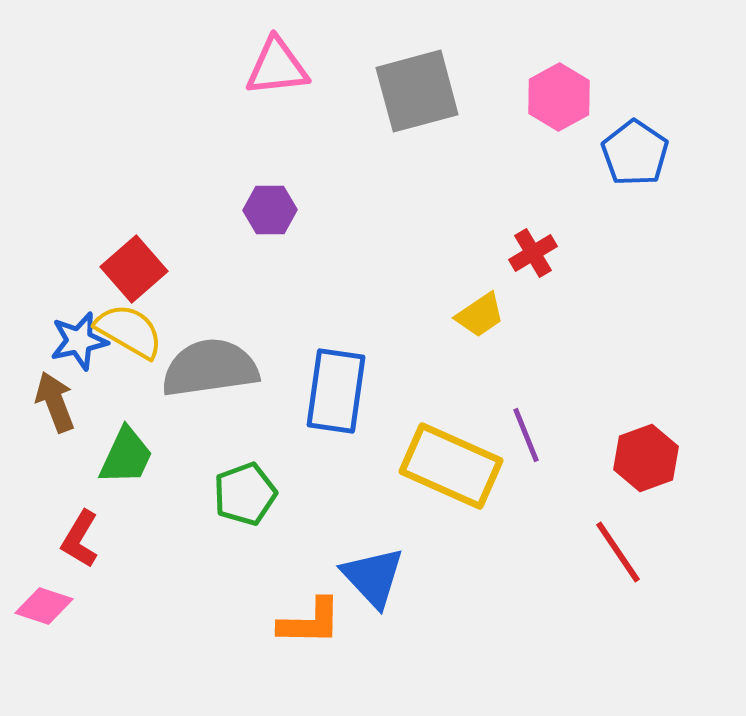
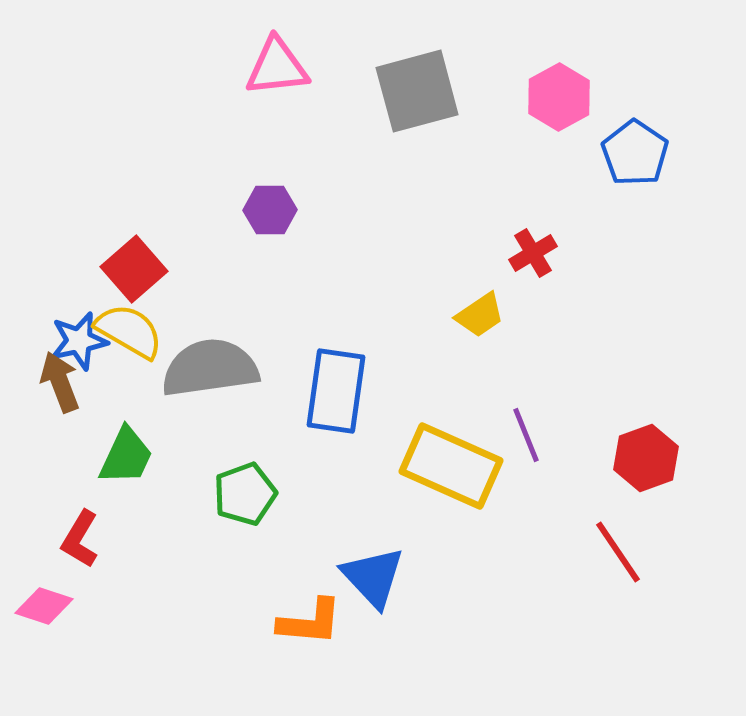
brown arrow: moved 5 px right, 20 px up
orange L-shape: rotated 4 degrees clockwise
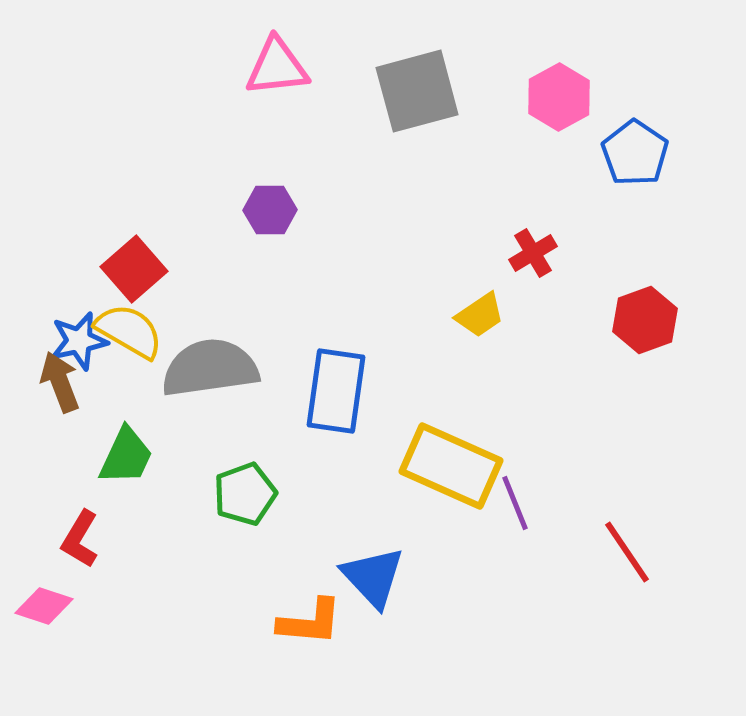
purple line: moved 11 px left, 68 px down
red hexagon: moved 1 px left, 138 px up
red line: moved 9 px right
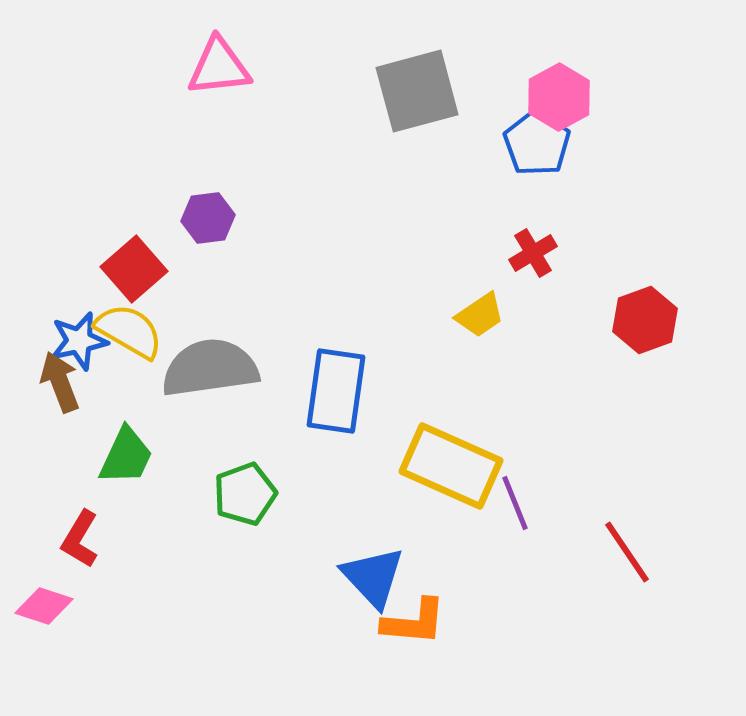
pink triangle: moved 58 px left
blue pentagon: moved 98 px left, 10 px up
purple hexagon: moved 62 px left, 8 px down; rotated 6 degrees counterclockwise
orange L-shape: moved 104 px right
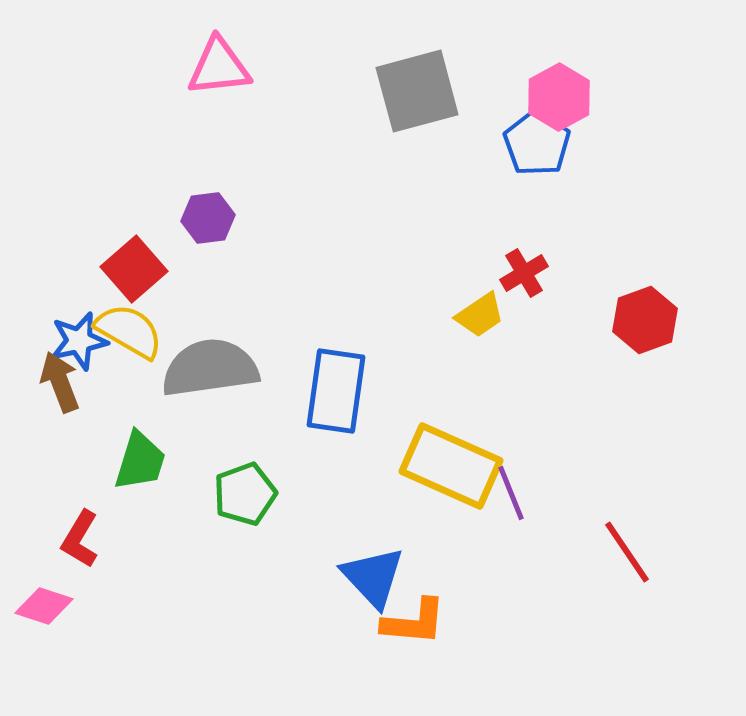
red cross: moved 9 px left, 20 px down
green trapezoid: moved 14 px right, 5 px down; rotated 8 degrees counterclockwise
purple line: moved 4 px left, 10 px up
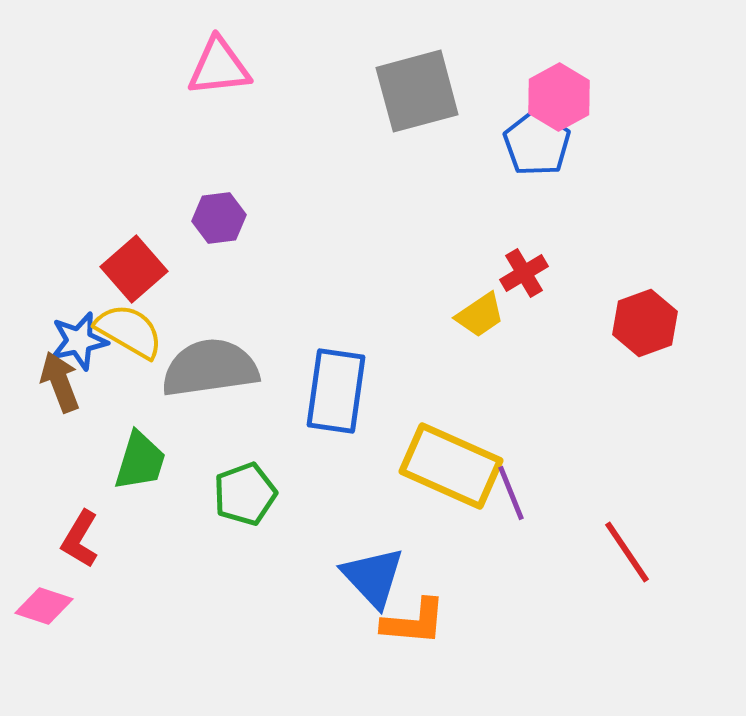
purple hexagon: moved 11 px right
red hexagon: moved 3 px down
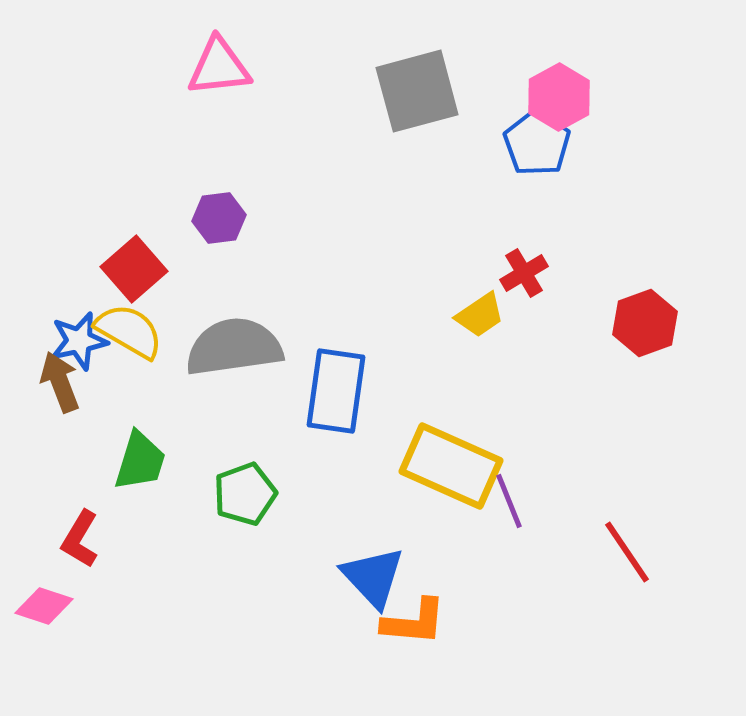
gray semicircle: moved 24 px right, 21 px up
purple line: moved 2 px left, 8 px down
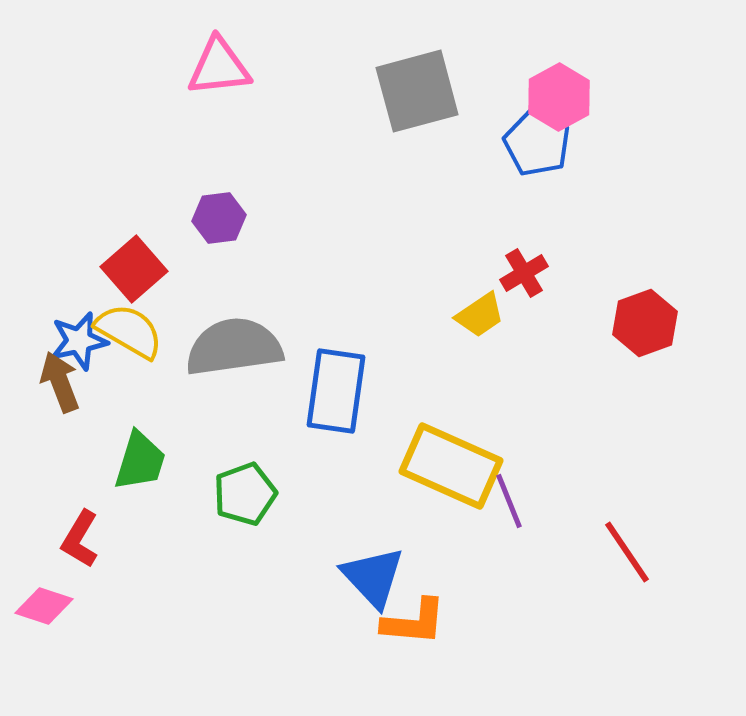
blue pentagon: rotated 8 degrees counterclockwise
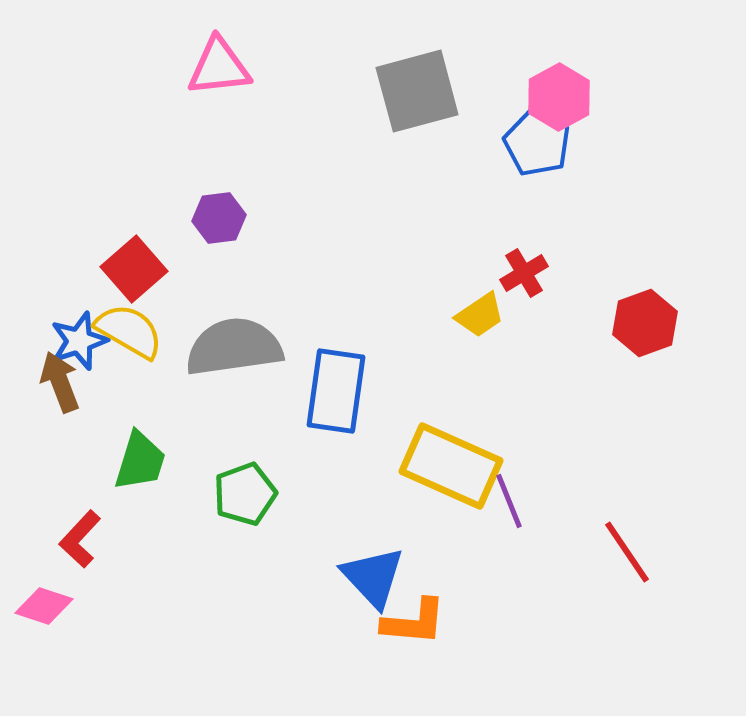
blue star: rotated 6 degrees counterclockwise
red L-shape: rotated 12 degrees clockwise
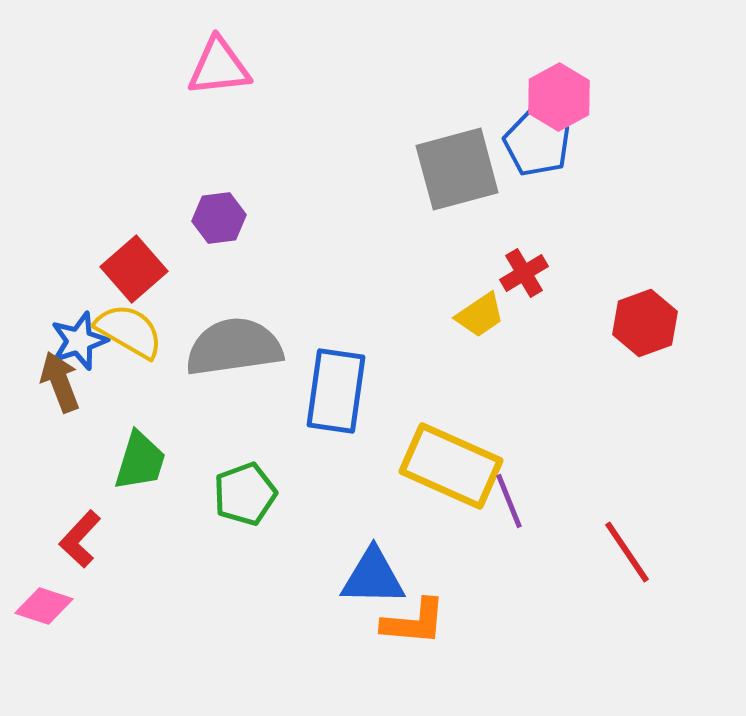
gray square: moved 40 px right, 78 px down
blue triangle: rotated 46 degrees counterclockwise
